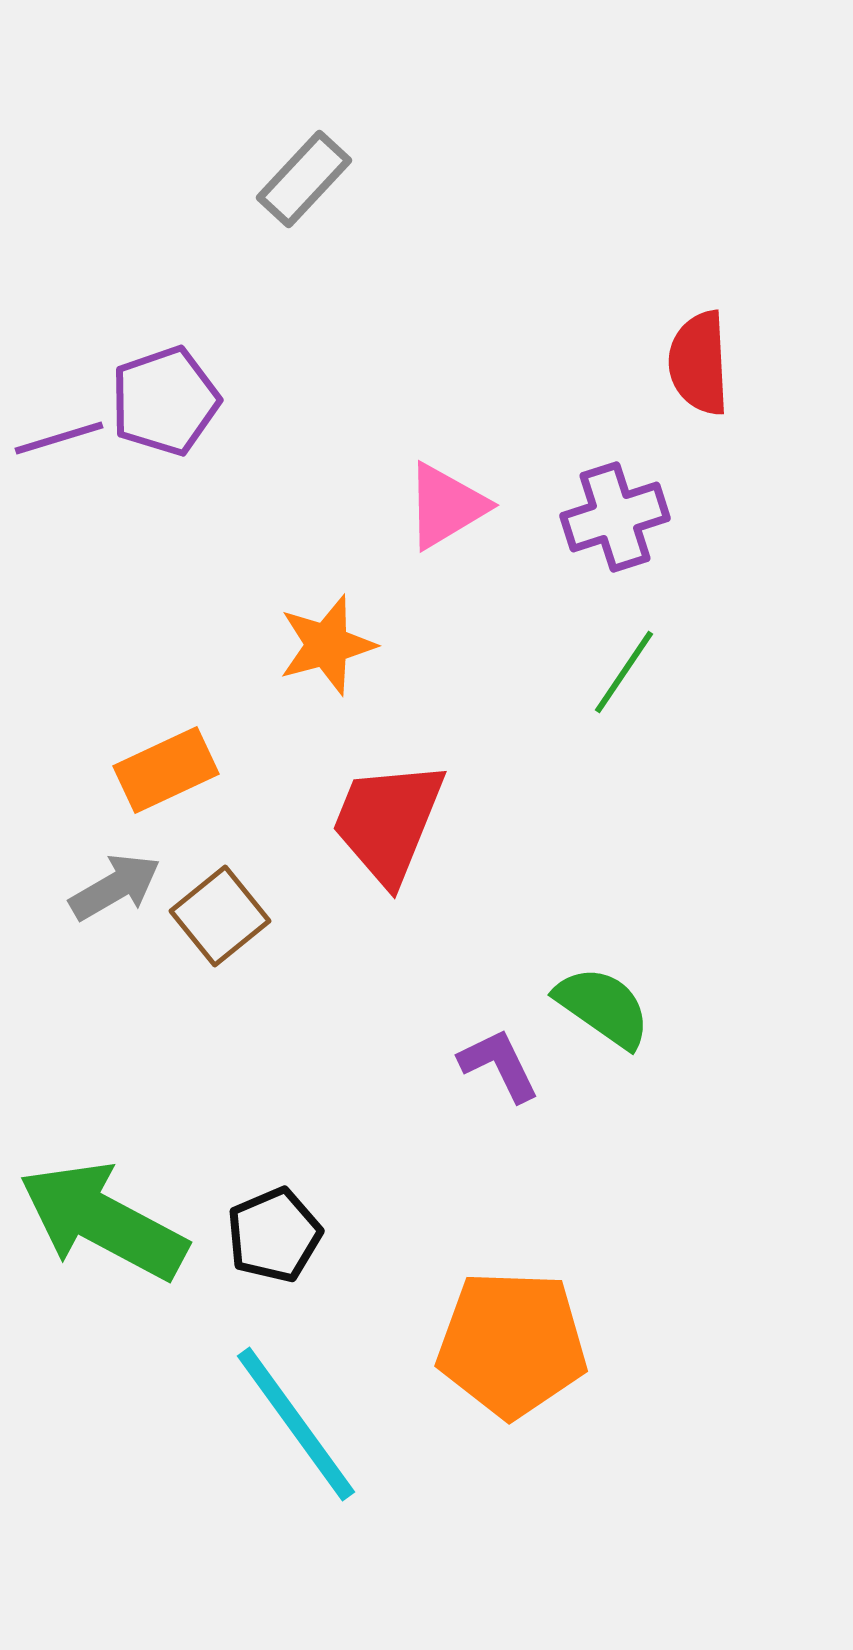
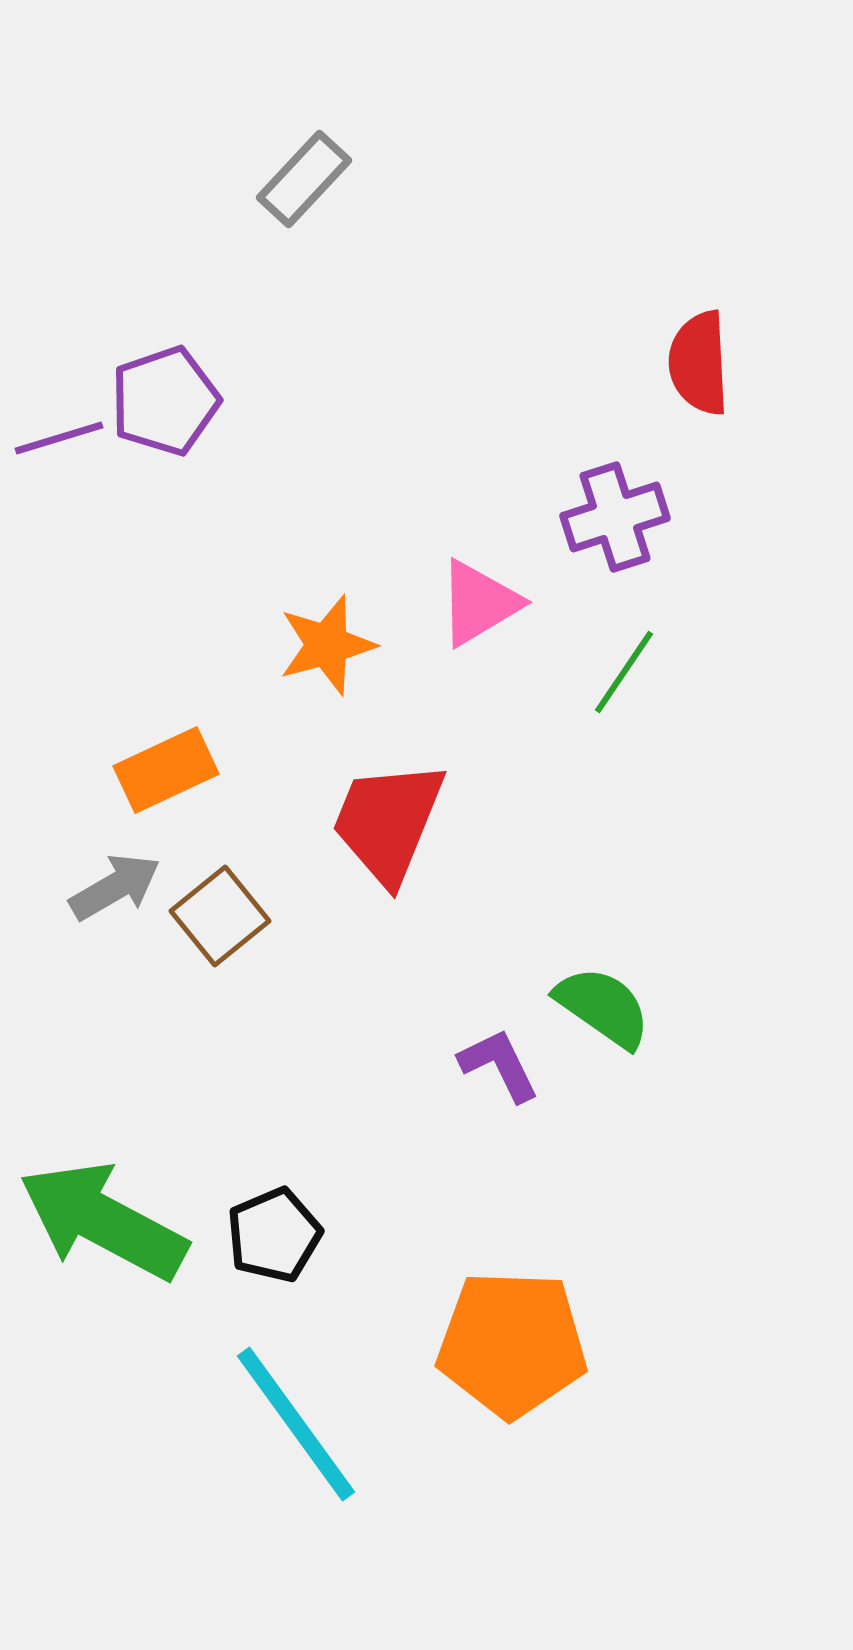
pink triangle: moved 33 px right, 97 px down
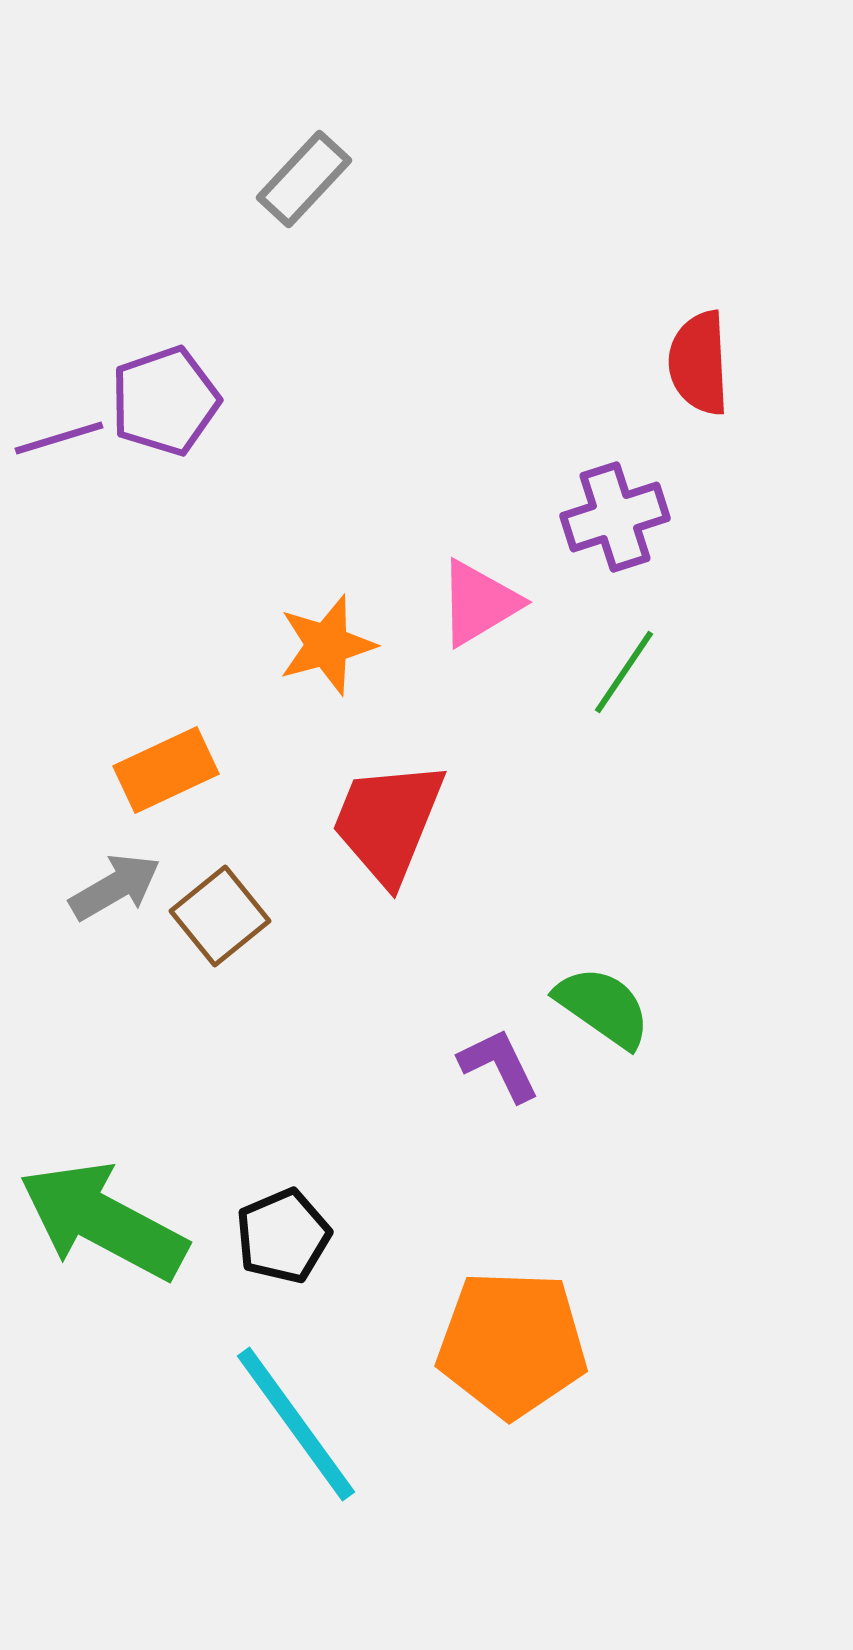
black pentagon: moved 9 px right, 1 px down
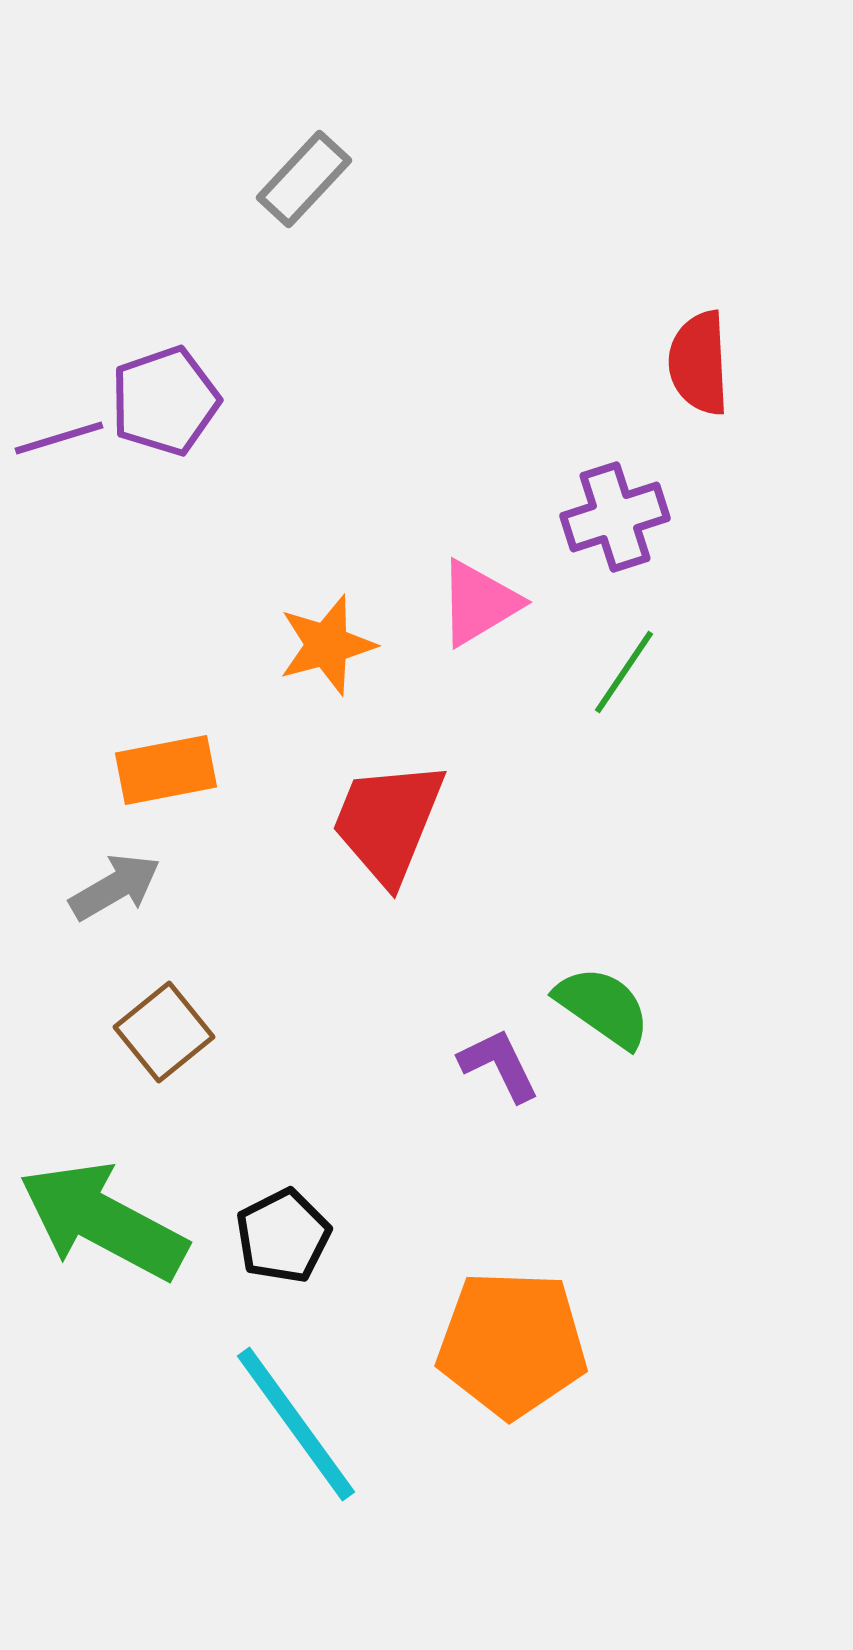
orange rectangle: rotated 14 degrees clockwise
brown square: moved 56 px left, 116 px down
black pentagon: rotated 4 degrees counterclockwise
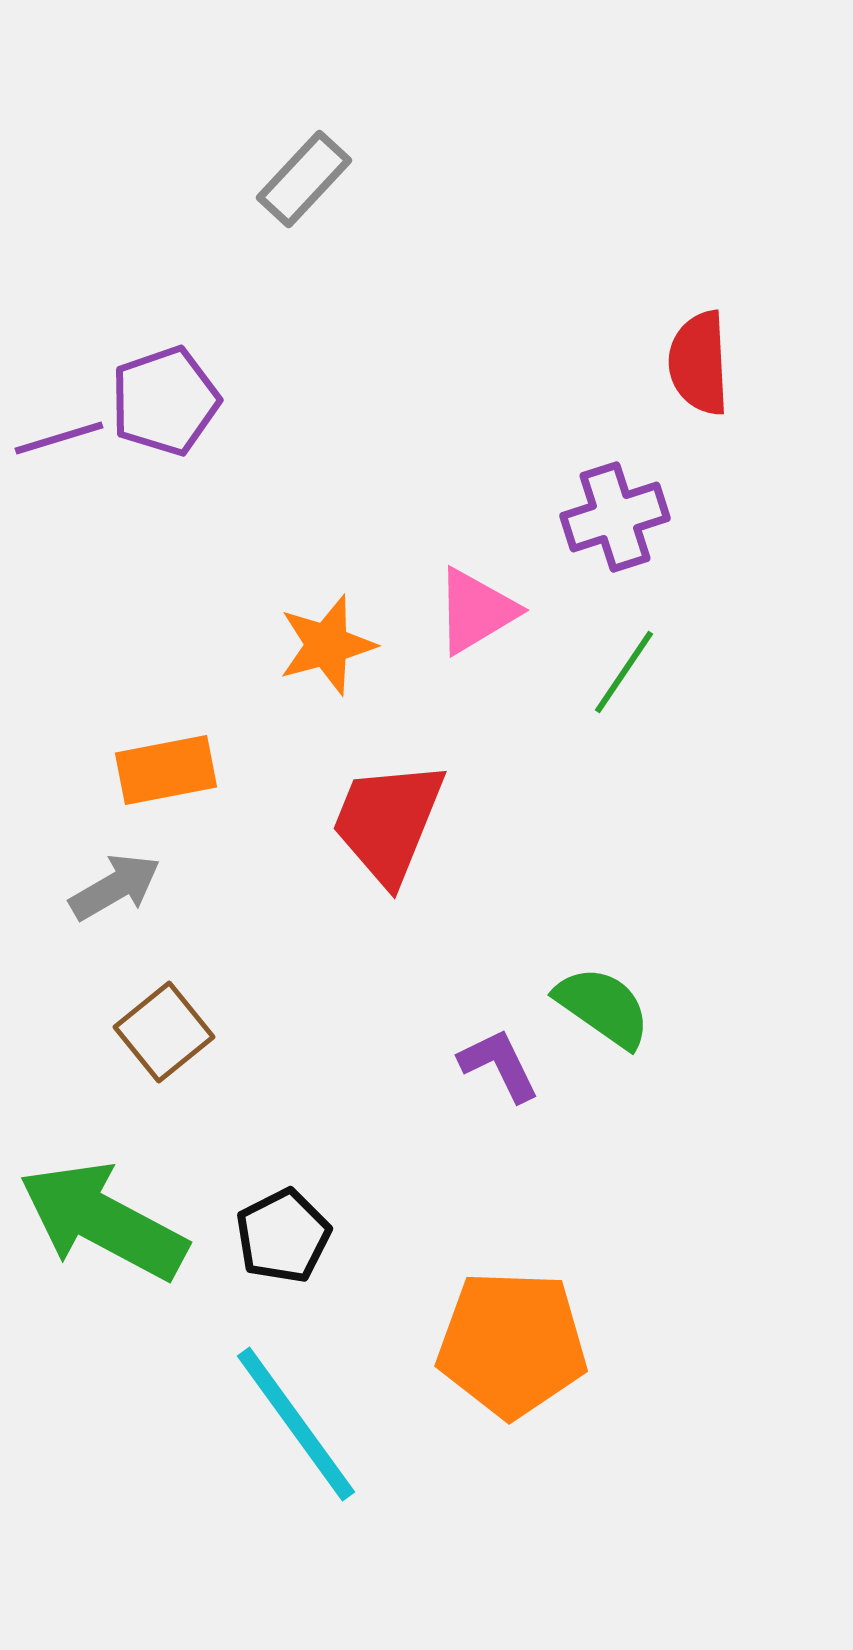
pink triangle: moved 3 px left, 8 px down
